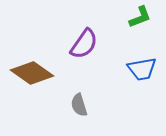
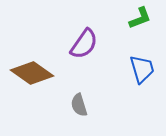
green L-shape: moved 1 px down
blue trapezoid: rotated 96 degrees counterclockwise
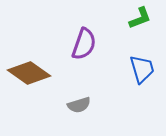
purple semicircle: rotated 16 degrees counterclockwise
brown diamond: moved 3 px left
gray semicircle: rotated 90 degrees counterclockwise
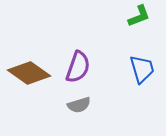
green L-shape: moved 1 px left, 2 px up
purple semicircle: moved 6 px left, 23 px down
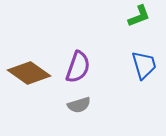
blue trapezoid: moved 2 px right, 4 px up
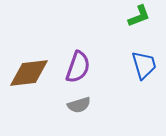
brown diamond: rotated 42 degrees counterclockwise
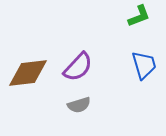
purple semicircle: rotated 24 degrees clockwise
brown diamond: moved 1 px left
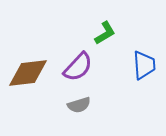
green L-shape: moved 34 px left, 17 px down; rotated 10 degrees counterclockwise
blue trapezoid: rotated 12 degrees clockwise
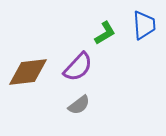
blue trapezoid: moved 40 px up
brown diamond: moved 1 px up
gray semicircle: rotated 20 degrees counterclockwise
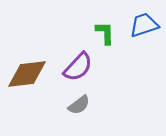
blue trapezoid: rotated 104 degrees counterclockwise
green L-shape: rotated 60 degrees counterclockwise
brown diamond: moved 1 px left, 2 px down
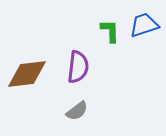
green L-shape: moved 5 px right, 2 px up
purple semicircle: rotated 36 degrees counterclockwise
gray semicircle: moved 2 px left, 6 px down
